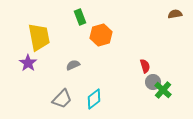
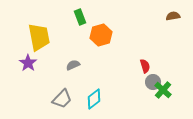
brown semicircle: moved 2 px left, 2 px down
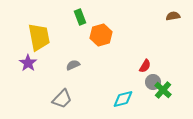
red semicircle: rotated 48 degrees clockwise
cyan diamond: moved 29 px right; rotated 25 degrees clockwise
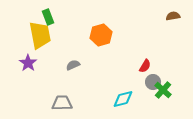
green rectangle: moved 32 px left
yellow trapezoid: moved 1 px right, 2 px up
gray trapezoid: moved 4 px down; rotated 135 degrees counterclockwise
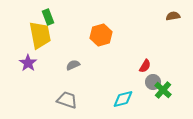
gray trapezoid: moved 5 px right, 3 px up; rotated 20 degrees clockwise
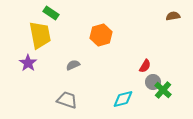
green rectangle: moved 3 px right, 4 px up; rotated 35 degrees counterclockwise
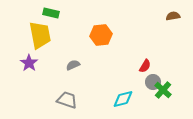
green rectangle: rotated 21 degrees counterclockwise
orange hexagon: rotated 10 degrees clockwise
purple star: moved 1 px right
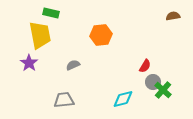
gray trapezoid: moved 3 px left; rotated 25 degrees counterclockwise
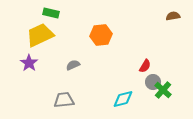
yellow trapezoid: rotated 104 degrees counterclockwise
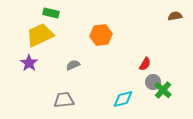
brown semicircle: moved 2 px right
red semicircle: moved 2 px up
